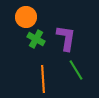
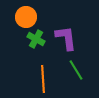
purple L-shape: rotated 16 degrees counterclockwise
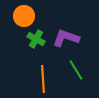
orange circle: moved 2 px left, 1 px up
purple L-shape: rotated 64 degrees counterclockwise
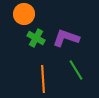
orange circle: moved 2 px up
green cross: moved 1 px up
